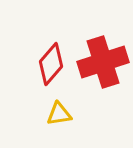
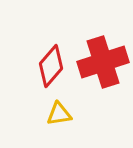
red diamond: moved 2 px down
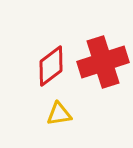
red diamond: rotated 12 degrees clockwise
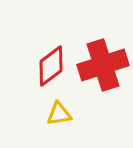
red cross: moved 3 px down
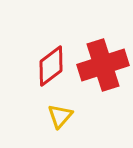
yellow triangle: moved 1 px right, 2 px down; rotated 40 degrees counterclockwise
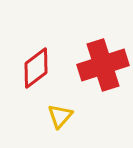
red diamond: moved 15 px left, 2 px down
